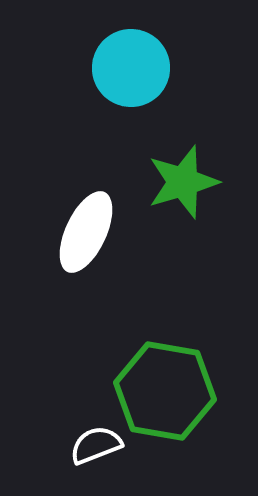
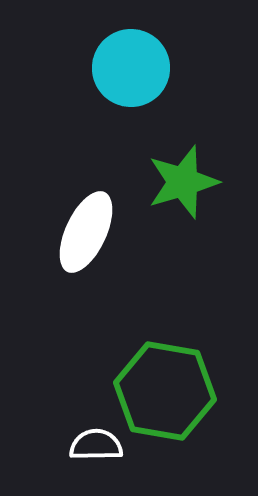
white semicircle: rotated 20 degrees clockwise
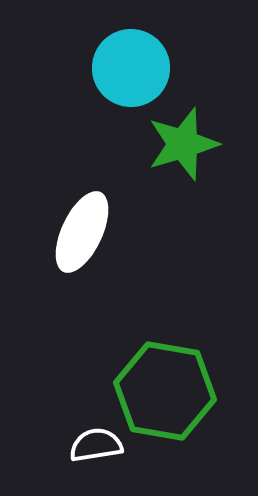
green star: moved 38 px up
white ellipse: moved 4 px left
white semicircle: rotated 8 degrees counterclockwise
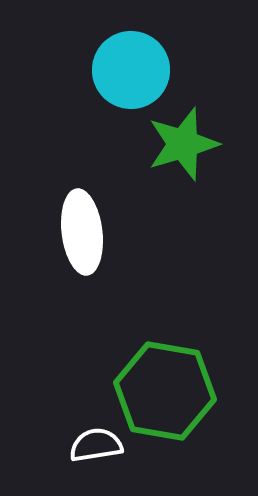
cyan circle: moved 2 px down
white ellipse: rotated 32 degrees counterclockwise
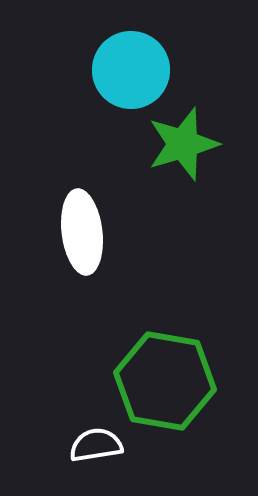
green hexagon: moved 10 px up
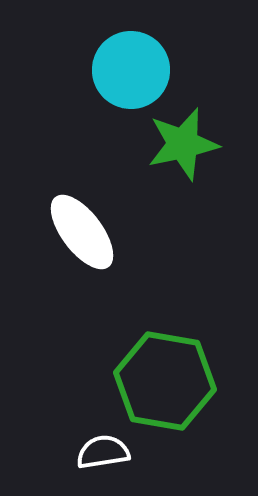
green star: rotated 4 degrees clockwise
white ellipse: rotated 30 degrees counterclockwise
white semicircle: moved 7 px right, 7 px down
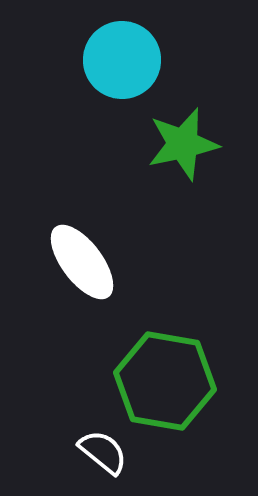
cyan circle: moved 9 px left, 10 px up
white ellipse: moved 30 px down
white semicircle: rotated 48 degrees clockwise
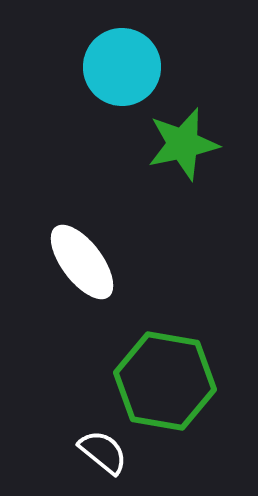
cyan circle: moved 7 px down
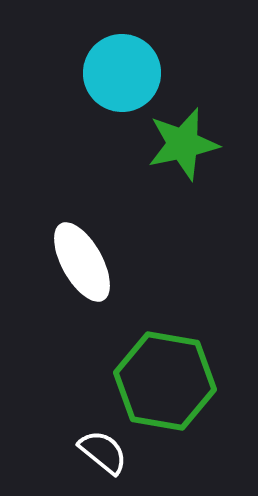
cyan circle: moved 6 px down
white ellipse: rotated 8 degrees clockwise
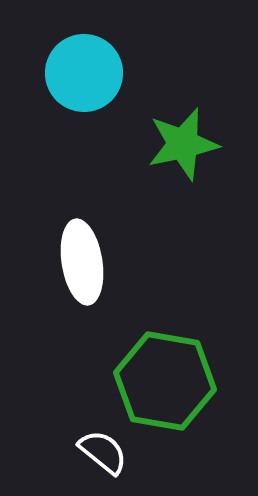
cyan circle: moved 38 px left
white ellipse: rotated 20 degrees clockwise
